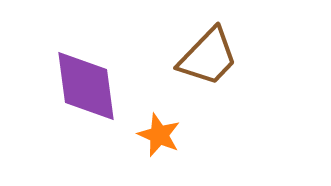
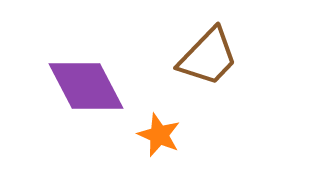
purple diamond: rotated 20 degrees counterclockwise
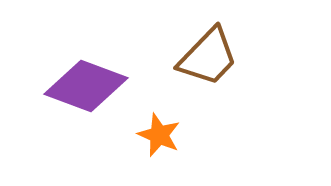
purple diamond: rotated 42 degrees counterclockwise
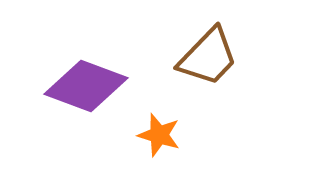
orange star: rotated 6 degrees counterclockwise
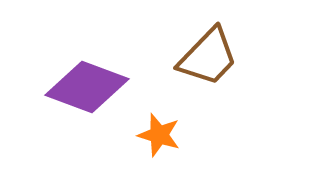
purple diamond: moved 1 px right, 1 px down
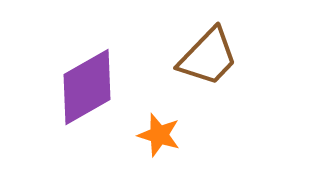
purple diamond: rotated 50 degrees counterclockwise
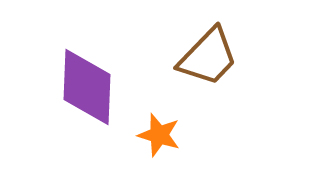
purple diamond: rotated 58 degrees counterclockwise
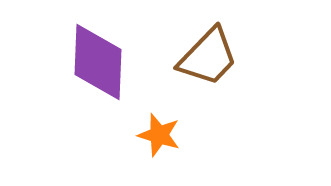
purple diamond: moved 11 px right, 25 px up
